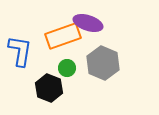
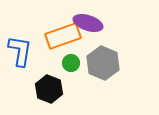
green circle: moved 4 px right, 5 px up
black hexagon: moved 1 px down
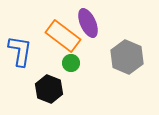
purple ellipse: rotated 48 degrees clockwise
orange rectangle: rotated 56 degrees clockwise
gray hexagon: moved 24 px right, 6 px up
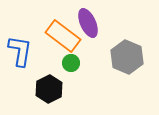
black hexagon: rotated 12 degrees clockwise
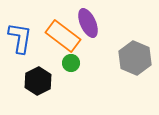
blue L-shape: moved 13 px up
gray hexagon: moved 8 px right, 1 px down
black hexagon: moved 11 px left, 8 px up
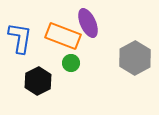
orange rectangle: rotated 16 degrees counterclockwise
gray hexagon: rotated 8 degrees clockwise
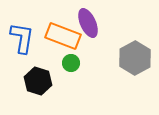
blue L-shape: moved 2 px right
black hexagon: rotated 16 degrees counterclockwise
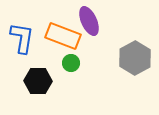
purple ellipse: moved 1 px right, 2 px up
black hexagon: rotated 16 degrees counterclockwise
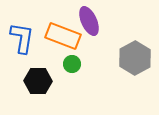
green circle: moved 1 px right, 1 px down
